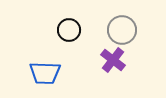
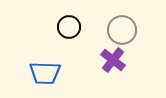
black circle: moved 3 px up
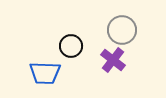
black circle: moved 2 px right, 19 px down
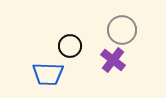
black circle: moved 1 px left
blue trapezoid: moved 3 px right, 1 px down
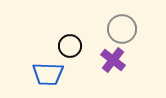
gray circle: moved 1 px up
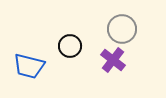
blue trapezoid: moved 19 px left, 8 px up; rotated 12 degrees clockwise
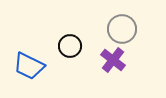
blue trapezoid: rotated 12 degrees clockwise
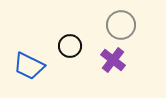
gray circle: moved 1 px left, 4 px up
